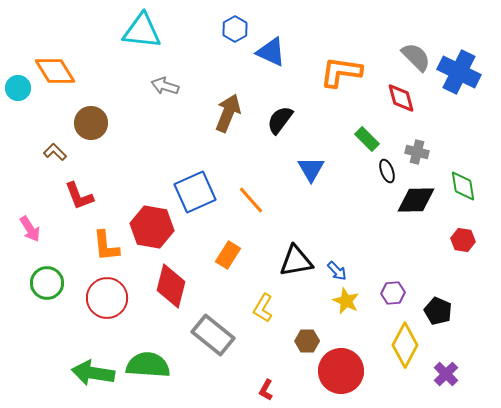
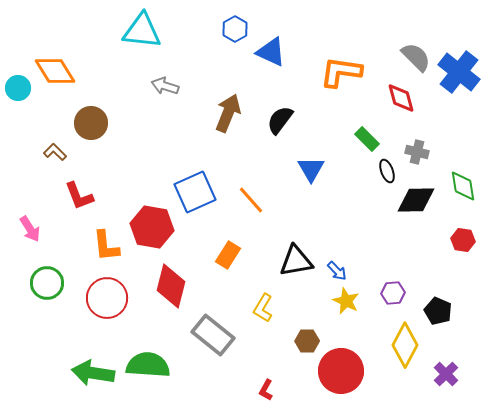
blue cross at (459, 72): rotated 12 degrees clockwise
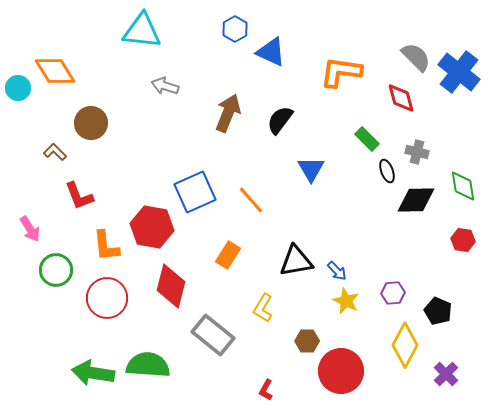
green circle at (47, 283): moved 9 px right, 13 px up
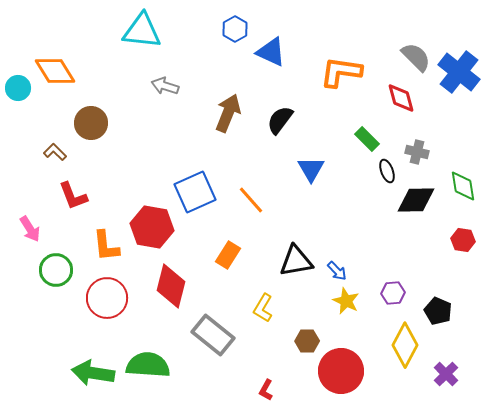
red L-shape at (79, 196): moved 6 px left
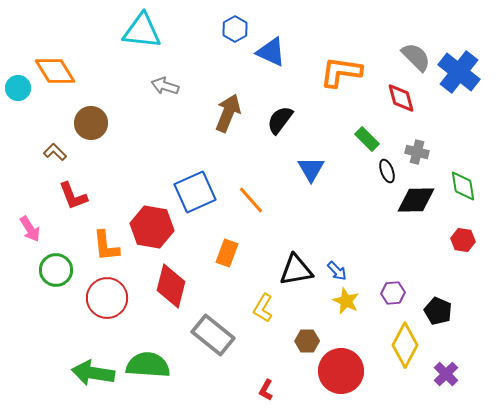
orange rectangle at (228, 255): moved 1 px left, 2 px up; rotated 12 degrees counterclockwise
black triangle at (296, 261): moved 9 px down
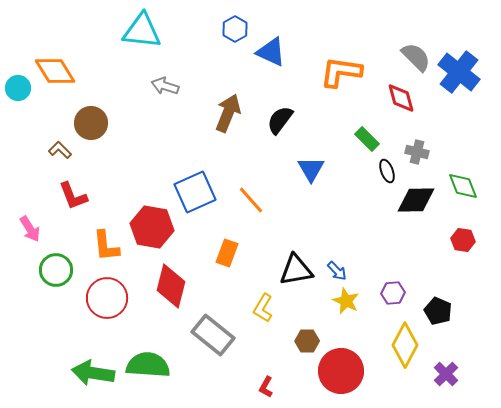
brown L-shape at (55, 152): moved 5 px right, 2 px up
green diamond at (463, 186): rotated 12 degrees counterclockwise
red L-shape at (266, 390): moved 3 px up
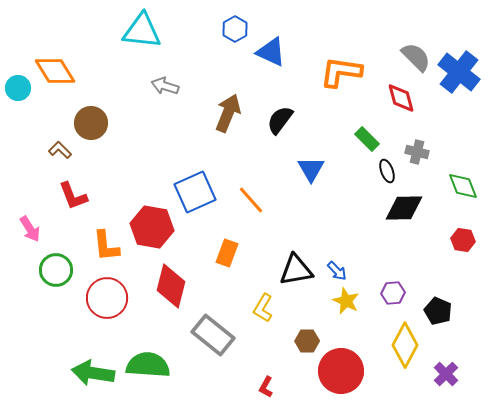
black diamond at (416, 200): moved 12 px left, 8 px down
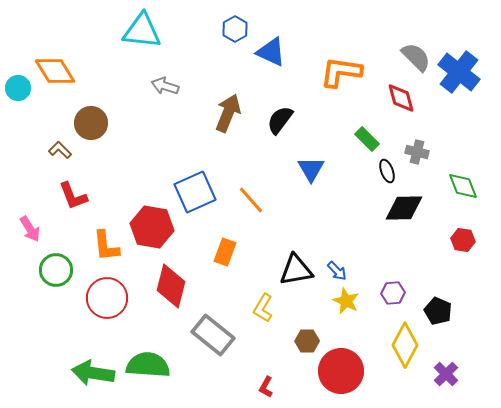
orange rectangle at (227, 253): moved 2 px left, 1 px up
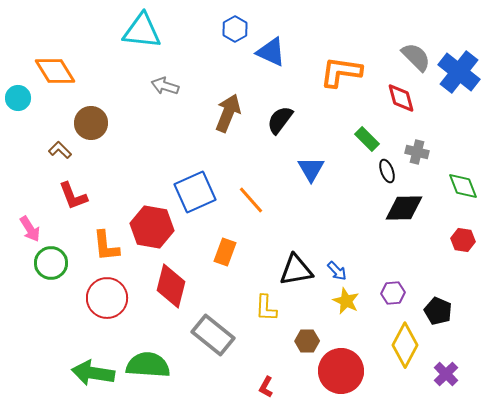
cyan circle at (18, 88): moved 10 px down
green circle at (56, 270): moved 5 px left, 7 px up
yellow L-shape at (263, 308): moved 3 px right; rotated 28 degrees counterclockwise
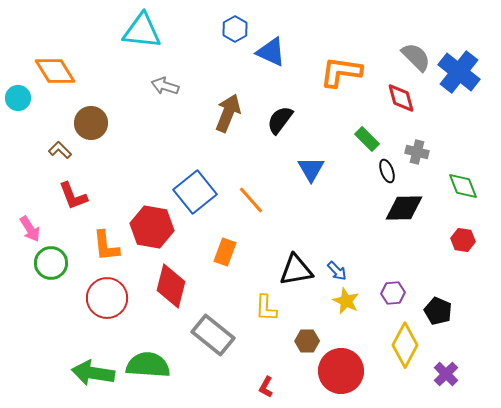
blue square at (195, 192): rotated 15 degrees counterclockwise
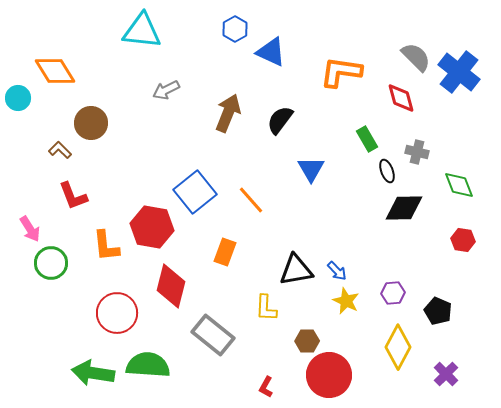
gray arrow at (165, 86): moved 1 px right, 4 px down; rotated 44 degrees counterclockwise
green rectangle at (367, 139): rotated 15 degrees clockwise
green diamond at (463, 186): moved 4 px left, 1 px up
red circle at (107, 298): moved 10 px right, 15 px down
yellow diamond at (405, 345): moved 7 px left, 2 px down
red circle at (341, 371): moved 12 px left, 4 px down
